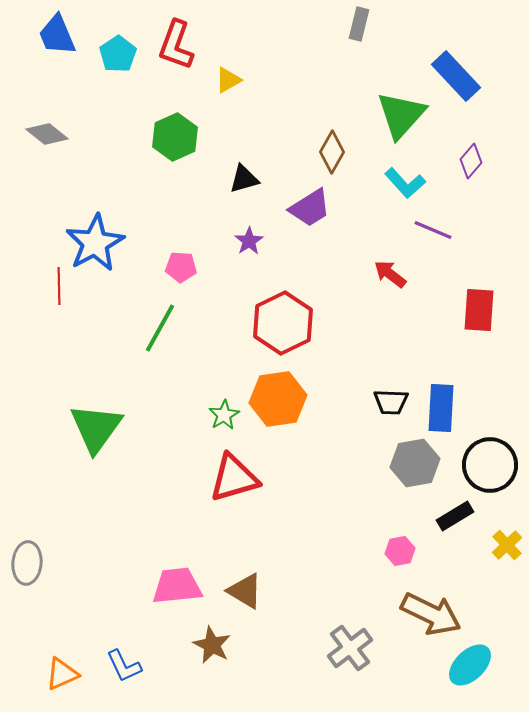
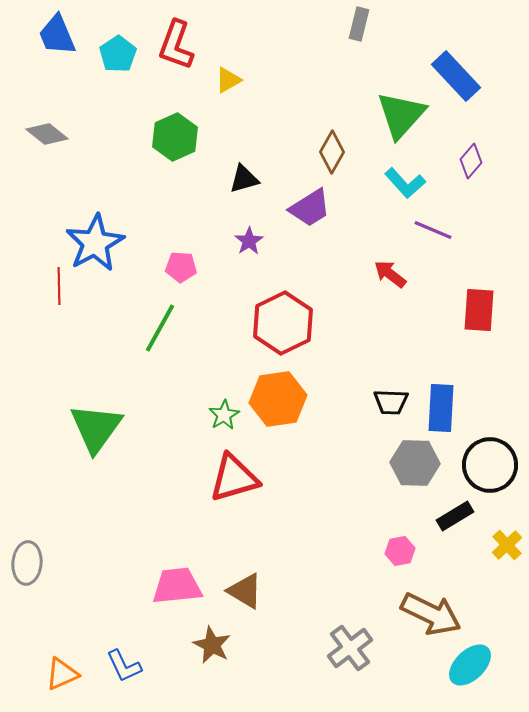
gray hexagon at (415, 463): rotated 12 degrees clockwise
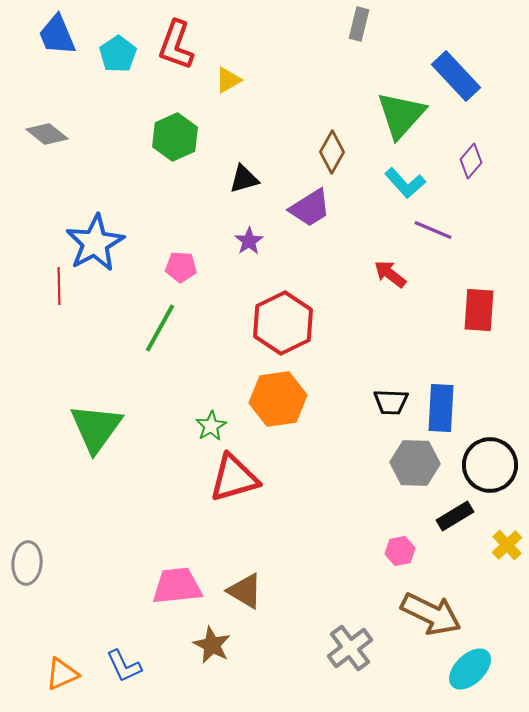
green star at (224, 415): moved 13 px left, 11 px down
cyan ellipse at (470, 665): moved 4 px down
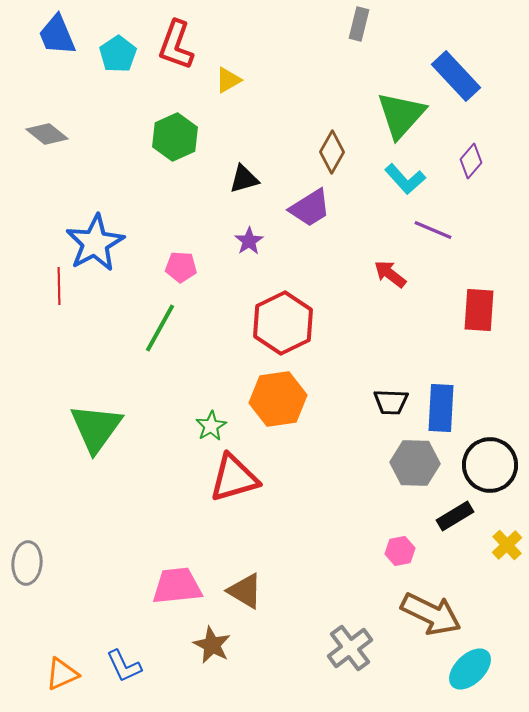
cyan L-shape at (405, 183): moved 4 px up
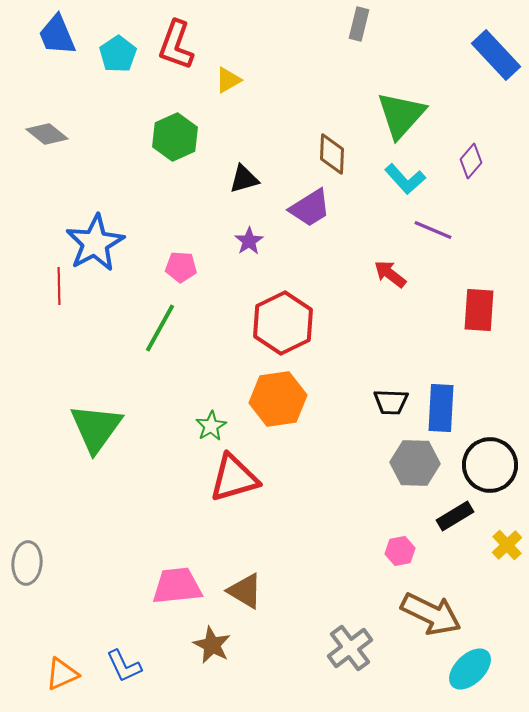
blue rectangle at (456, 76): moved 40 px right, 21 px up
brown diamond at (332, 152): moved 2 px down; rotated 27 degrees counterclockwise
